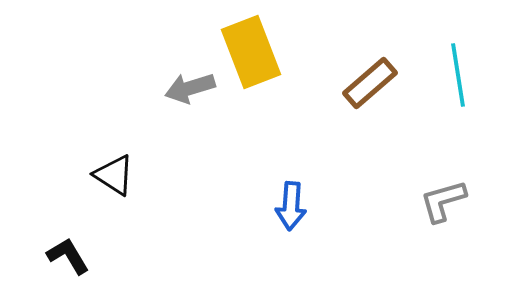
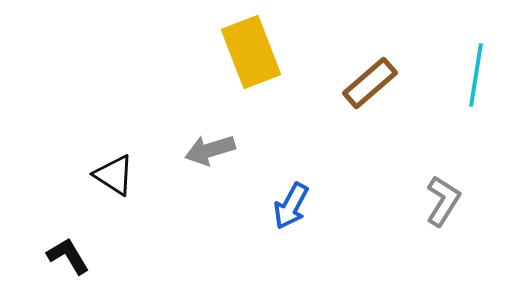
cyan line: moved 18 px right; rotated 18 degrees clockwise
gray arrow: moved 20 px right, 62 px down
gray L-shape: rotated 138 degrees clockwise
blue arrow: rotated 24 degrees clockwise
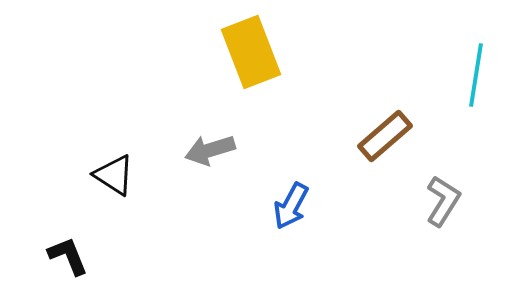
brown rectangle: moved 15 px right, 53 px down
black L-shape: rotated 9 degrees clockwise
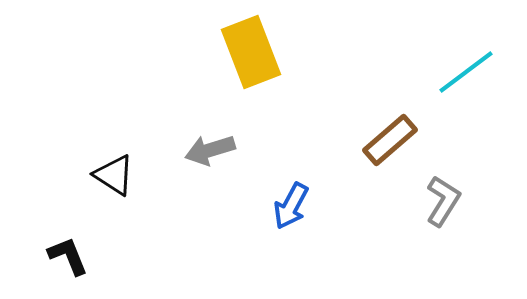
cyan line: moved 10 px left, 3 px up; rotated 44 degrees clockwise
brown rectangle: moved 5 px right, 4 px down
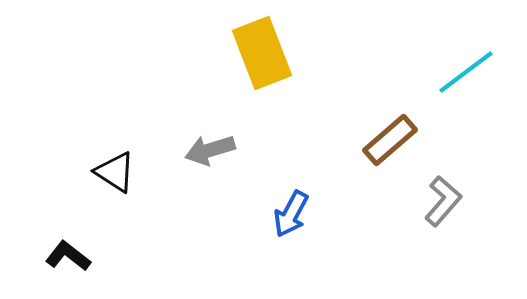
yellow rectangle: moved 11 px right, 1 px down
black triangle: moved 1 px right, 3 px up
gray L-shape: rotated 9 degrees clockwise
blue arrow: moved 8 px down
black L-shape: rotated 30 degrees counterclockwise
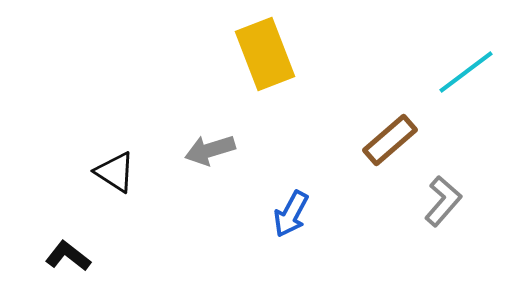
yellow rectangle: moved 3 px right, 1 px down
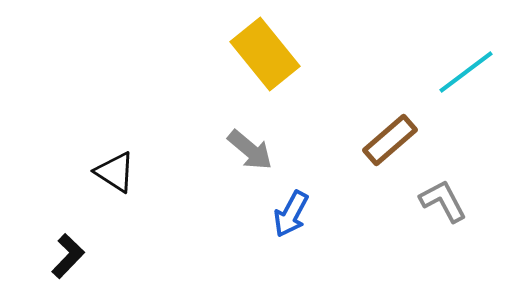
yellow rectangle: rotated 18 degrees counterclockwise
gray arrow: moved 40 px right; rotated 123 degrees counterclockwise
gray L-shape: rotated 69 degrees counterclockwise
black L-shape: rotated 96 degrees clockwise
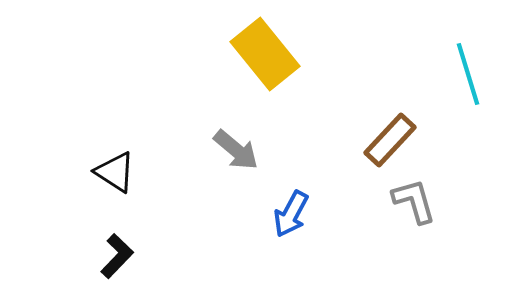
cyan line: moved 2 px right, 2 px down; rotated 70 degrees counterclockwise
brown rectangle: rotated 6 degrees counterclockwise
gray arrow: moved 14 px left
gray L-shape: moved 29 px left; rotated 12 degrees clockwise
black L-shape: moved 49 px right
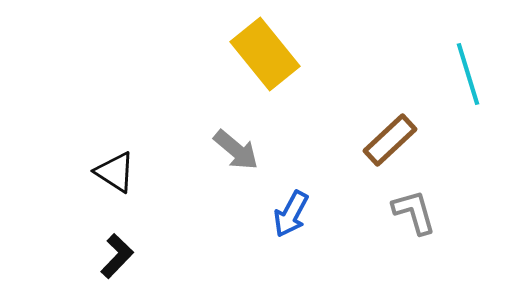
brown rectangle: rotated 4 degrees clockwise
gray L-shape: moved 11 px down
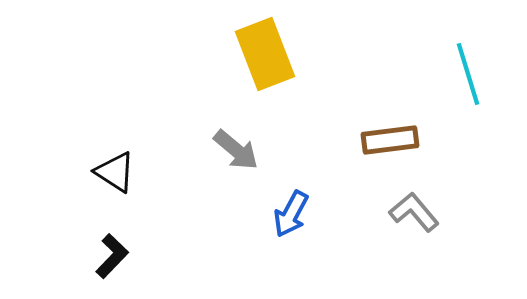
yellow rectangle: rotated 18 degrees clockwise
brown rectangle: rotated 36 degrees clockwise
gray L-shape: rotated 24 degrees counterclockwise
black L-shape: moved 5 px left
